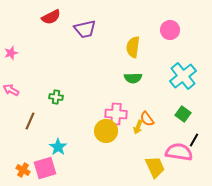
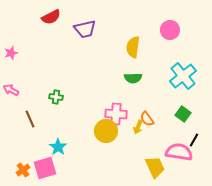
brown line: moved 2 px up; rotated 48 degrees counterclockwise
orange cross: rotated 24 degrees clockwise
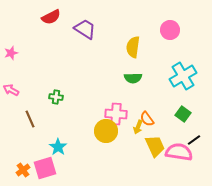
purple trapezoid: rotated 135 degrees counterclockwise
cyan cross: rotated 8 degrees clockwise
black line: rotated 24 degrees clockwise
yellow trapezoid: moved 21 px up
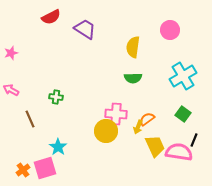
orange semicircle: rotated 91 degrees clockwise
black line: rotated 32 degrees counterclockwise
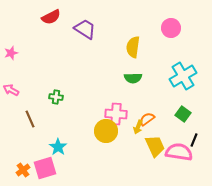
pink circle: moved 1 px right, 2 px up
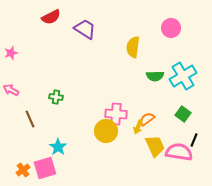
green semicircle: moved 22 px right, 2 px up
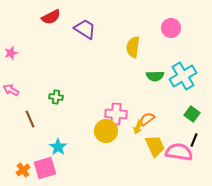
green square: moved 9 px right
